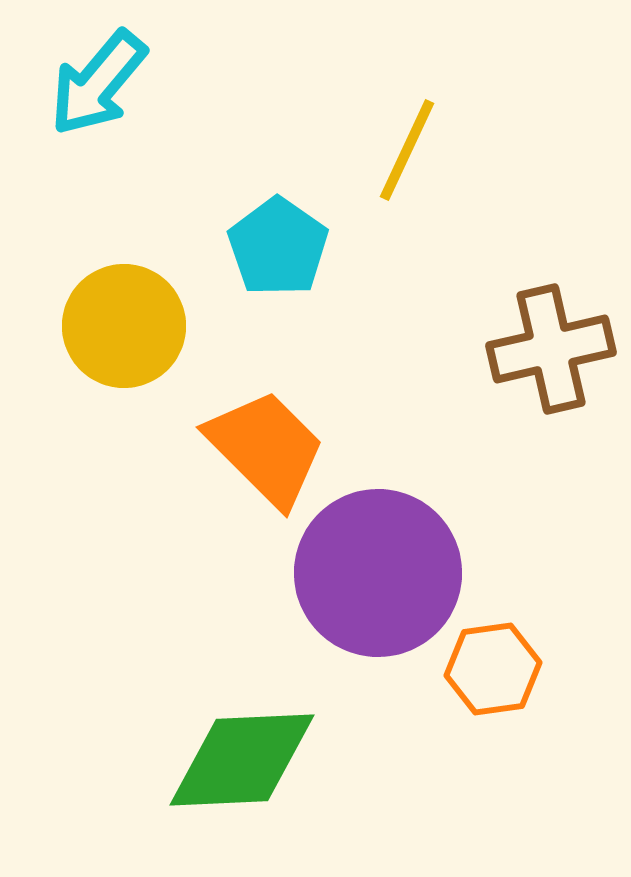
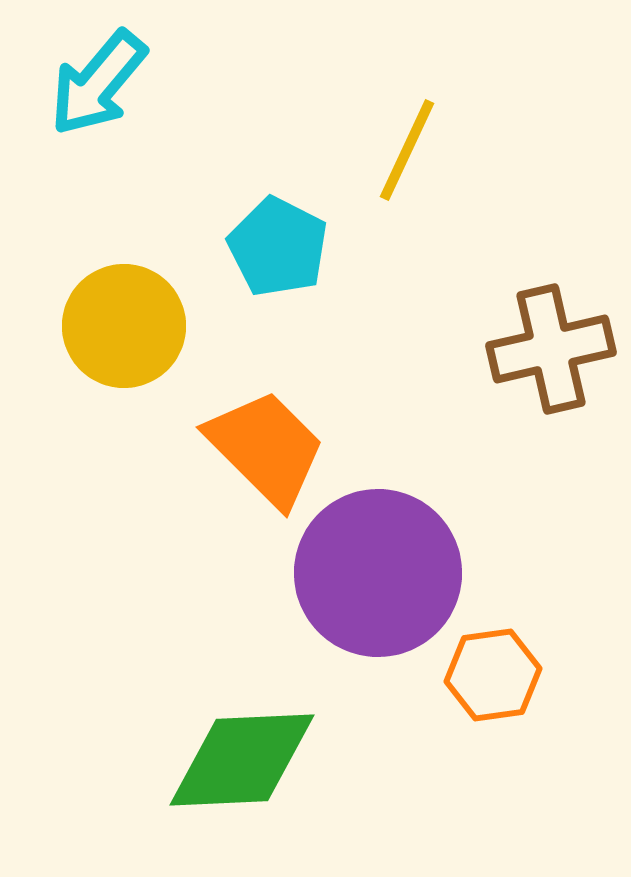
cyan pentagon: rotated 8 degrees counterclockwise
orange hexagon: moved 6 px down
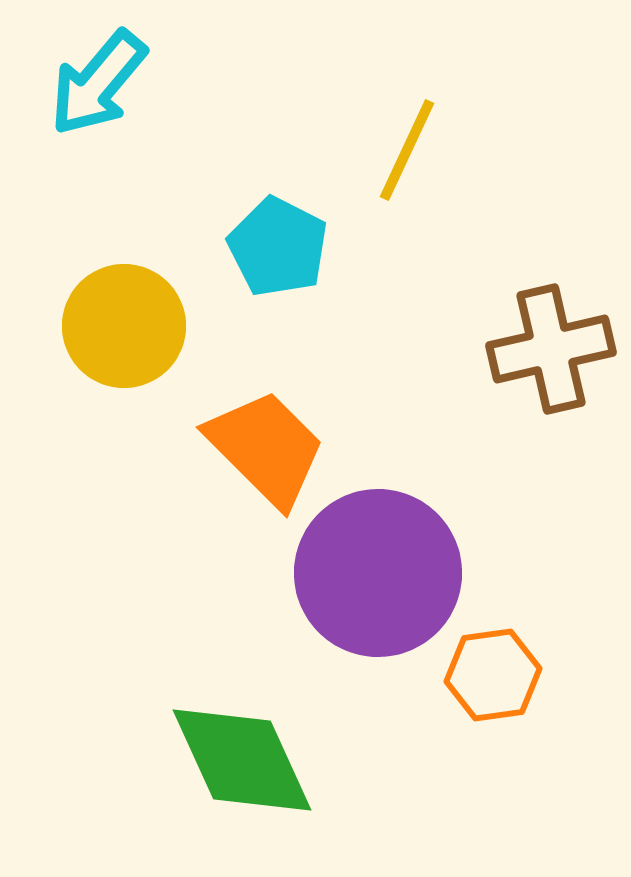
green diamond: rotated 68 degrees clockwise
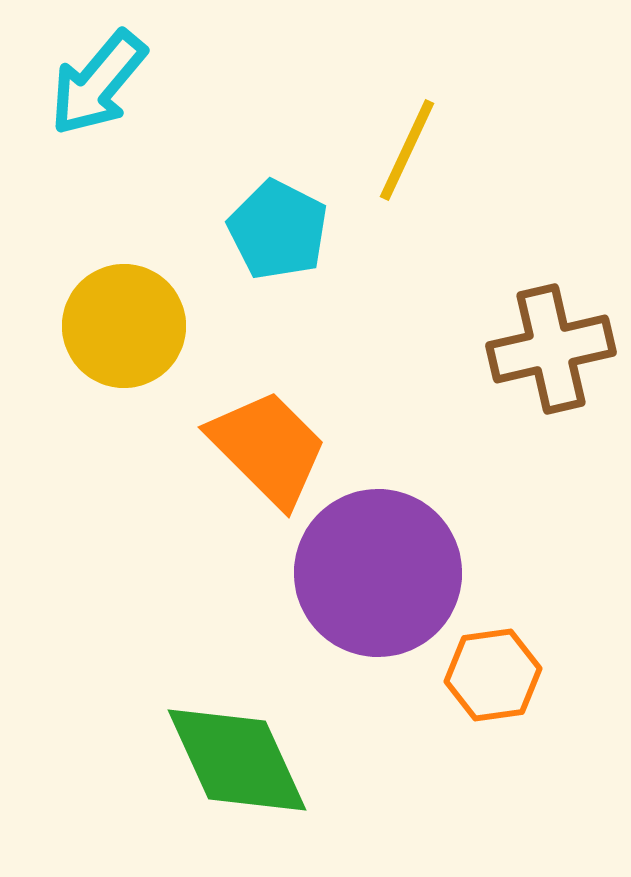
cyan pentagon: moved 17 px up
orange trapezoid: moved 2 px right
green diamond: moved 5 px left
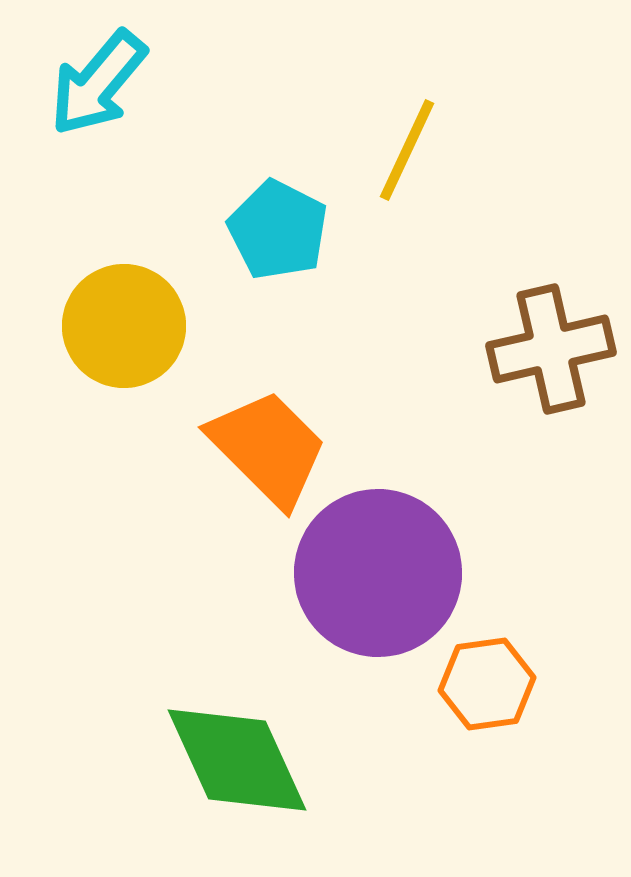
orange hexagon: moved 6 px left, 9 px down
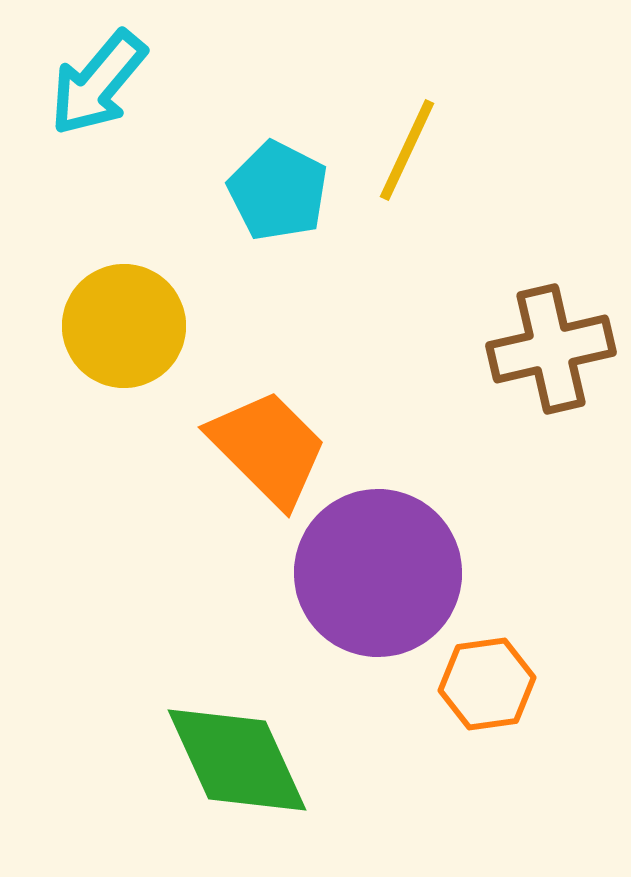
cyan pentagon: moved 39 px up
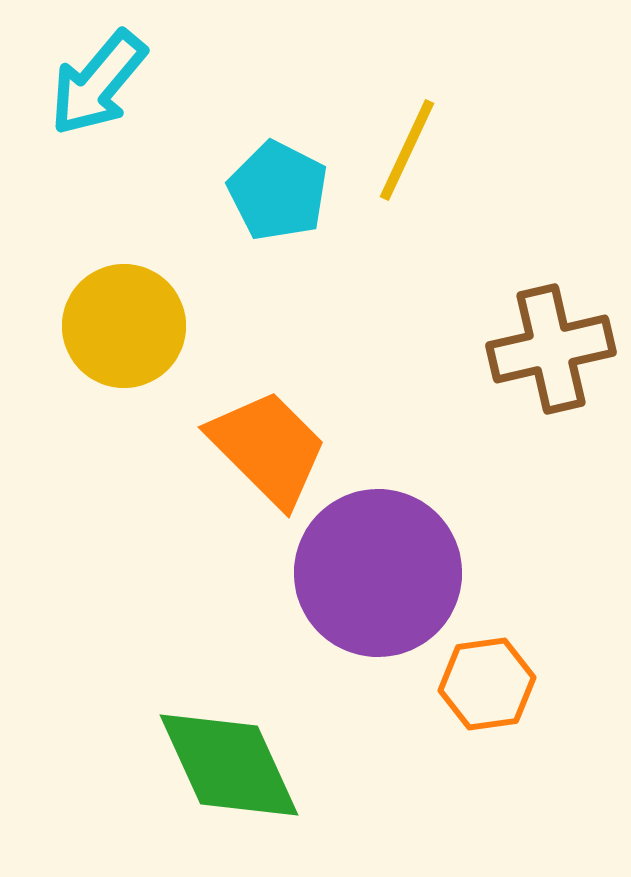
green diamond: moved 8 px left, 5 px down
